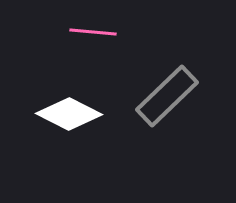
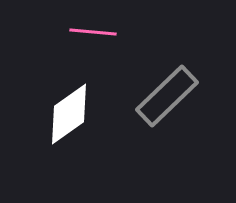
white diamond: rotated 62 degrees counterclockwise
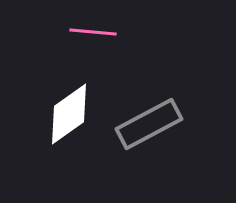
gray rectangle: moved 18 px left, 28 px down; rotated 16 degrees clockwise
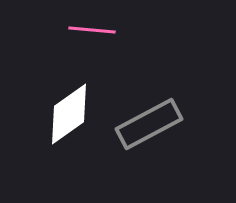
pink line: moved 1 px left, 2 px up
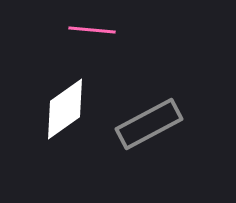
white diamond: moved 4 px left, 5 px up
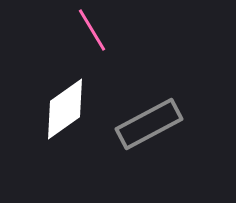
pink line: rotated 54 degrees clockwise
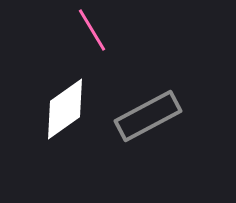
gray rectangle: moved 1 px left, 8 px up
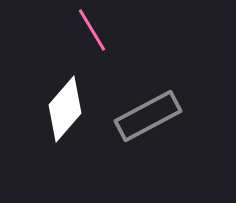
white diamond: rotated 14 degrees counterclockwise
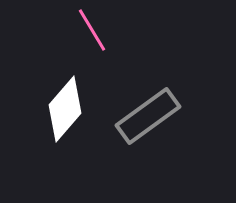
gray rectangle: rotated 8 degrees counterclockwise
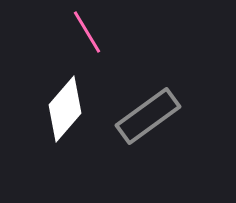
pink line: moved 5 px left, 2 px down
